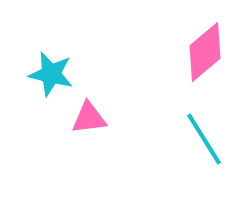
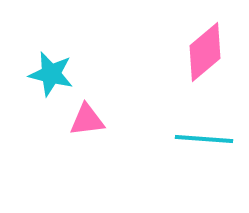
pink triangle: moved 2 px left, 2 px down
cyan line: rotated 54 degrees counterclockwise
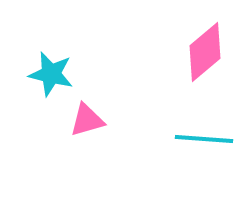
pink triangle: rotated 9 degrees counterclockwise
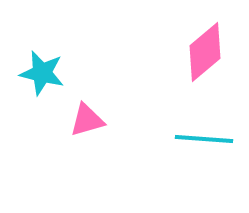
cyan star: moved 9 px left, 1 px up
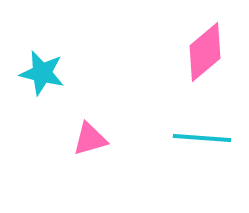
pink triangle: moved 3 px right, 19 px down
cyan line: moved 2 px left, 1 px up
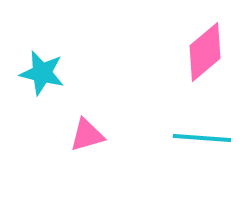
pink triangle: moved 3 px left, 4 px up
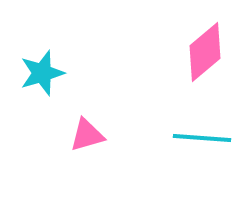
cyan star: rotated 30 degrees counterclockwise
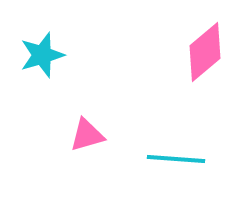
cyan star: moved 18 px up
cyan line: moved 26 px left, 21 px down
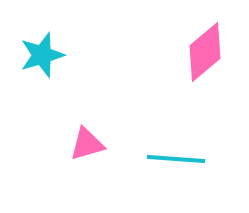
pink triangle: moved 9 px down
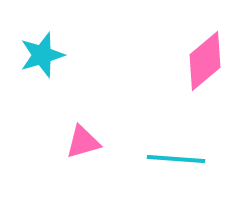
pink diamond: moved 9 px down
pink triangle: moved 4 px left, 2 px up
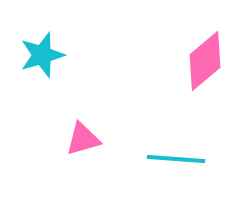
pink triangle: moved 3 px up
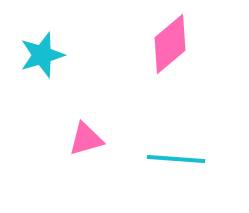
pink diamond: moved 35 px left, 17 px up
pink triangle: moved 3 px right
